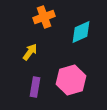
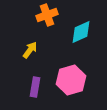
orange cross: moved 3 px right, 2 px up
yellow arrow: moved 2 px up
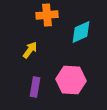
orange cross: rotated 15 degrees clockwise
pink hexagon: rotated 20 degrees clockwise
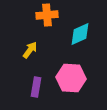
cyan diamond: moved 1 px left, 2 px down
pink hexagon: moved 2 px up
purple rectangle: moved 1 px right
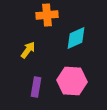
cyan diamond: moved 4 px left, 4 px down
yellow arrow: moved 2 px left
pink hexagon: moved 1 px right, 3 px down
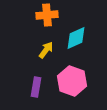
yellow arrow: moved 18 px right
pink hexagon: rotated 16 degrees clockwise
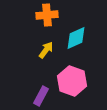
purple rectangle: moved 5 px right, 9 px down; rotated 18 degrees clockwise
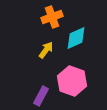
orange cross: moved 5 px right, 2 px down; rotated 15 degrees counterclockwise
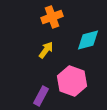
cyan diamond: moved 12 px right, 2 px down; rotated 10 degrees clockwise
